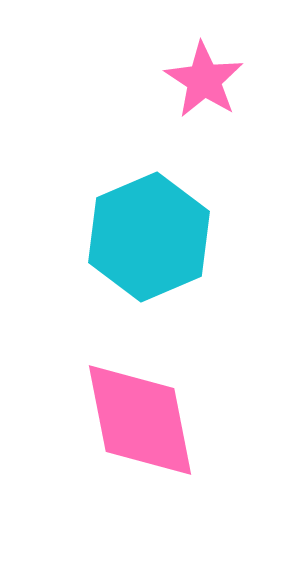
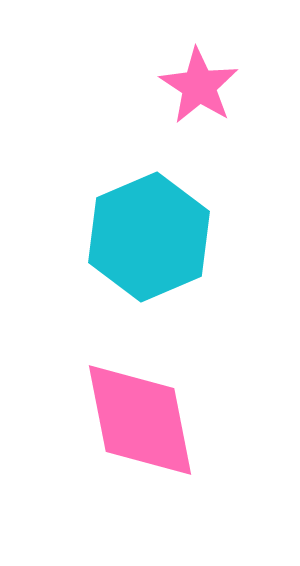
pink star: moved 5 px left, 6 px down
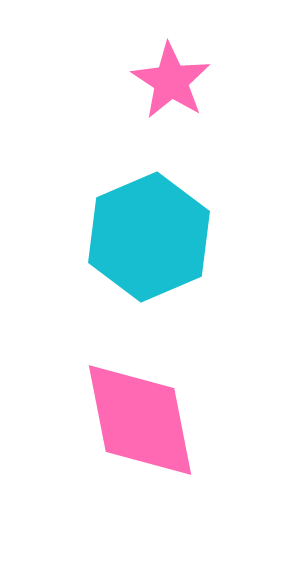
pink star: moved 28 px left, 5 px up
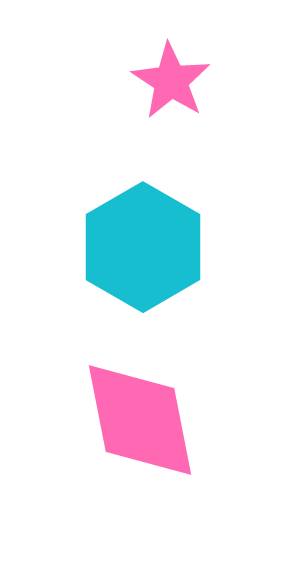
cyan hexagon: moved 6 px left, 10 px down; rotated 7 degrees counterclockwise
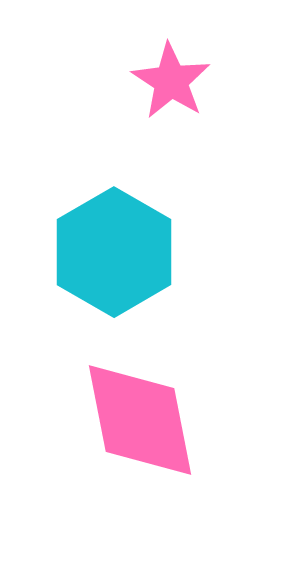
cyan hexagon: moved 29 px left, 5 px down
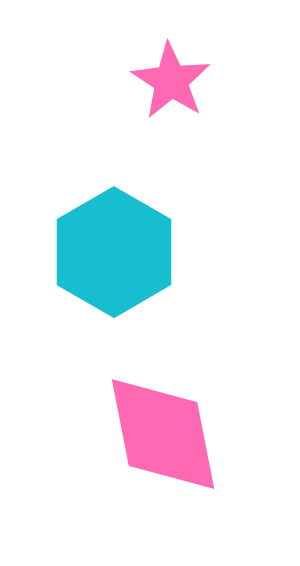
pink diamond: moved 23 px right, 14 px down
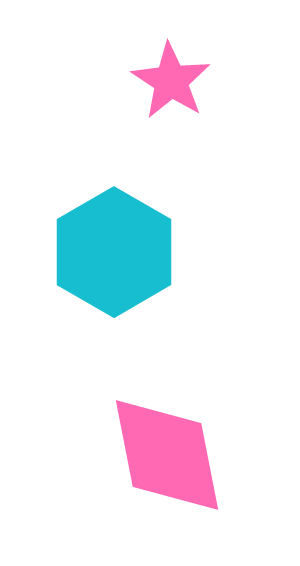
pink diamond: moved 4 px right, 21 px down
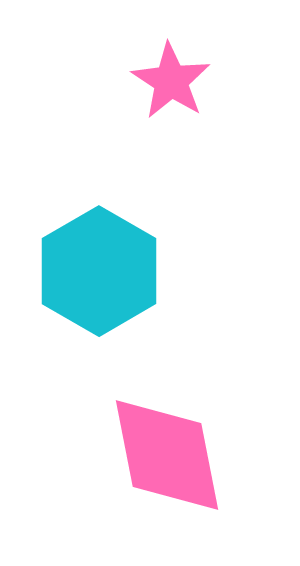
cyan hexagon: moved 15 px left, 19 px down
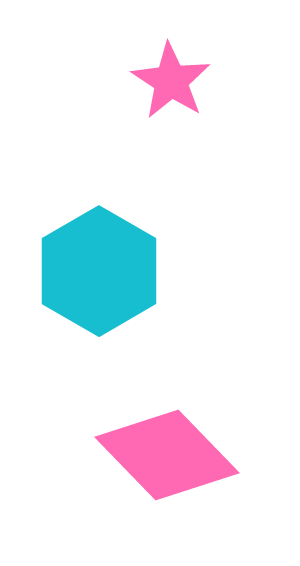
pink diamond: rotated 33 degrees counterclockwise
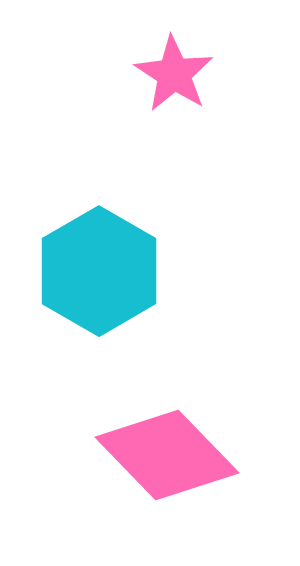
pink star: moved 3 px right, 7 px up
